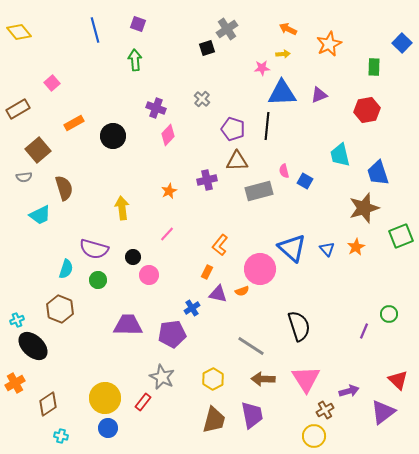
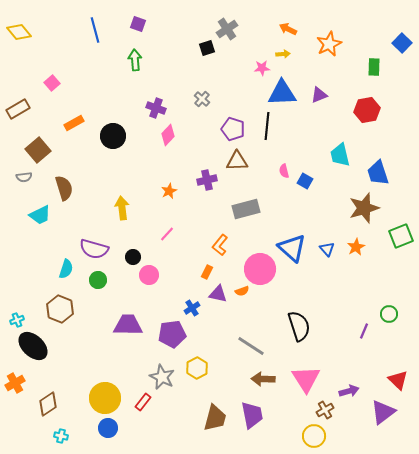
gray rectangle at (259, 191): moved 13 px left, 18 px down
yellow hexagon at (213, 379): moved 16 px left, 11 px up
brown trapezoid at (214, 420): moved 1 px right, 2 px up
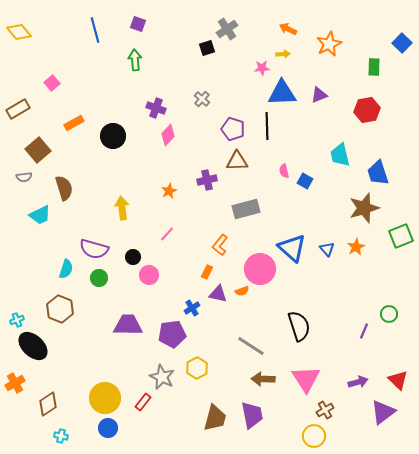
black line at (267, 126): rotated 8 degrees counterclockwise
green circle at (98, 280): moved 1 px right, 2 px up
purple arrow at (349, 391): moved 9 px right, 9 px up
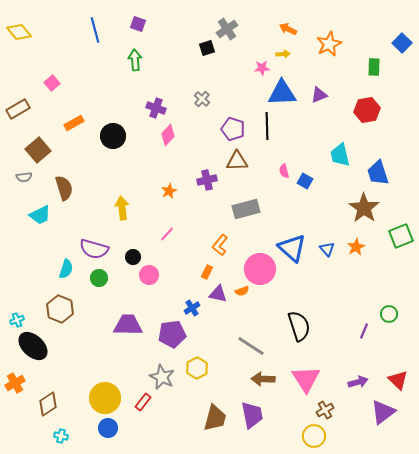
brown star at (364, 208): rotated 20 degrees counterclockwise
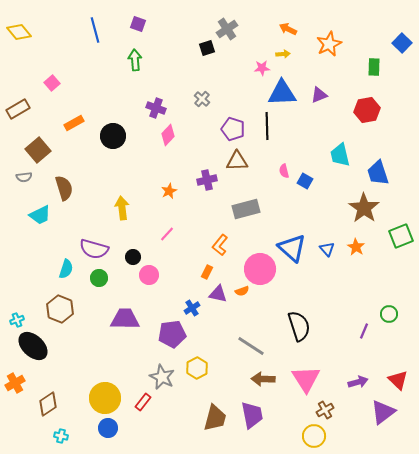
orange star at (356, 247): rotated 12 degrees counterclockwise
purple trapezoid at (128, 325): moved 3 px left, 6 px up
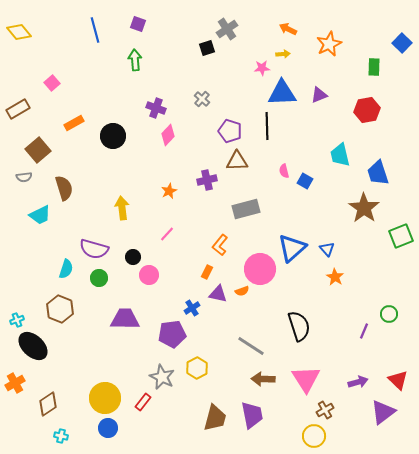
purple pentagon at (233, 129): moved 3 px left, 2 px down
orange star at (356, 247): moved 21 px left, 30 px down
blue triangle at (292, 248): rotated 36 degrees clockwise
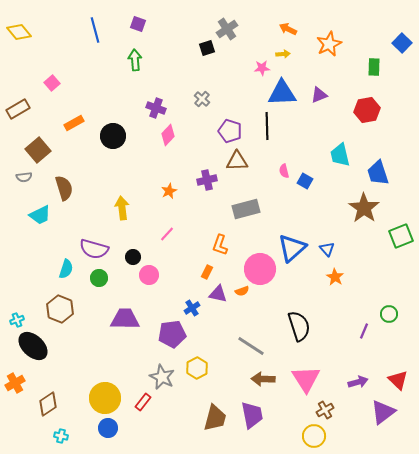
orange L-shape at (220, 245): rotated 20 degrees counterclockwise
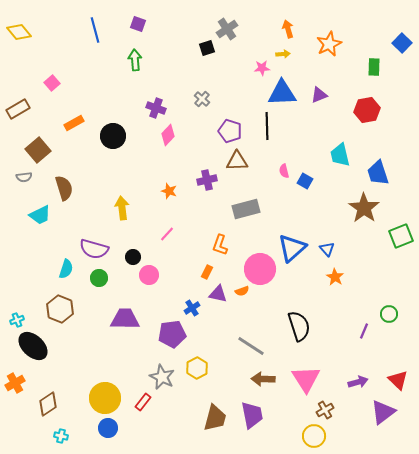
orange arrow at (288, 29): rotated 48 degrees clockwise
orange star at (169, 191): rotated 28 degrees counterclockwise
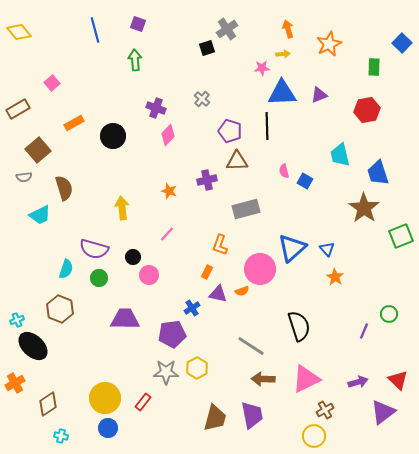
gray star at (162, 377): moved 4 px right, 5 px up; rotated 25 degrees counterclockwise
pink triangle at (306, 379): rotated 36 degrees clockwise
